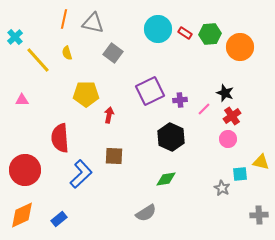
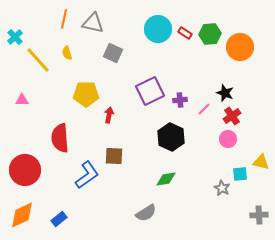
gray square: rotated 12 degrees counterclockwise
blue L-shape: moved 6 px right, 1 px down; rotated 8 degrees clockwise
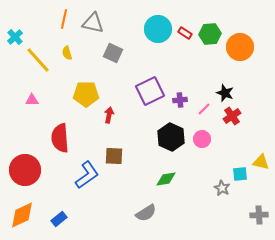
pink triangle: moved 10 px right
pink circle: moved 26 px left
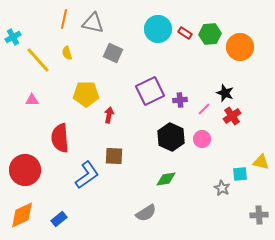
cyan cross: moved 2 px left; rotated 14 degrees clockwise
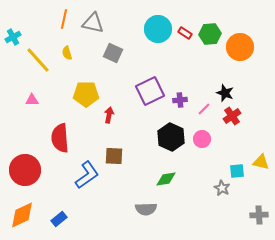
cyan square: moved 3 px left, 3 px up
gray semicircle: moved 4 px up; rotated 30 degrees clockwise
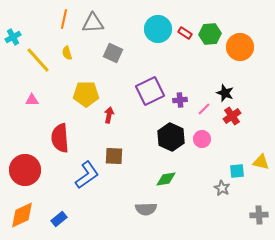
gray triangle: rotated 15 degrees counterclockwise
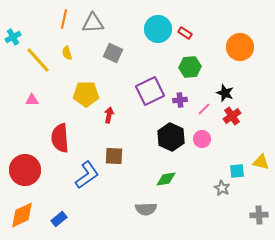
green hexagon: moved 20 px left, 33 px down
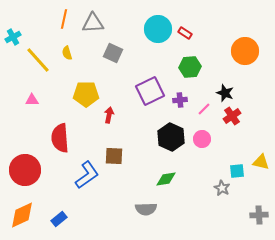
orange circle: moved 5 px right, 4 px down
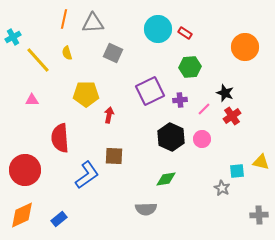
orange circle: moved 4 px up
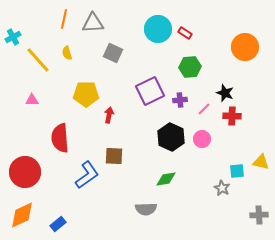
red cross: rotated 36 degrees clockwise
red circle: moved 2 px down
blue rectangle: moved 1 px left, 5 px down
